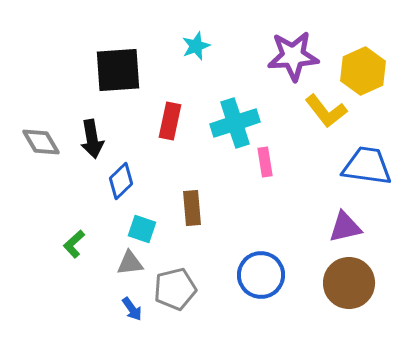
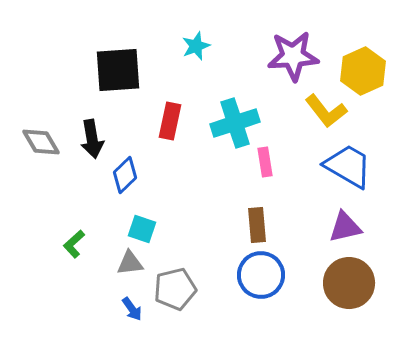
blue trapezoid: moved 19 px left; rotated 22 degrees clockwise
blue diamond: moved 4 px right, 6 px up
brown rectangle: moved 65 px right, 17 px down
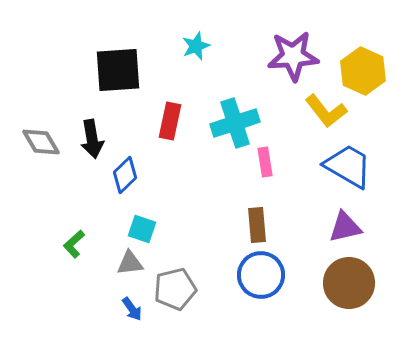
yellow hexagon: rotated 12 degrees counterclockwise
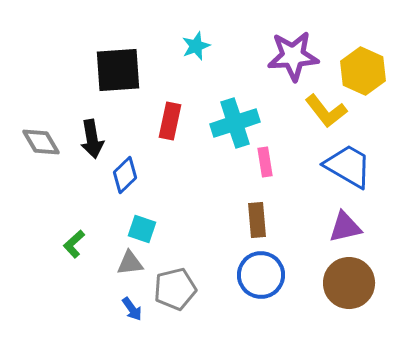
brown rectangle: moved 5 px up
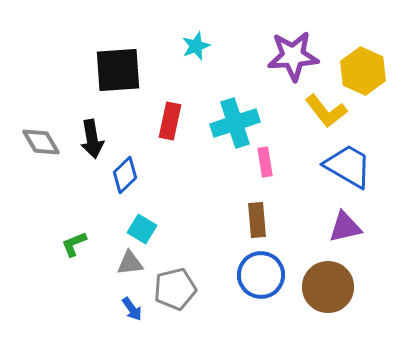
cyan square: rotated 12 degrees clockwise
green L-shape: rotated 20 degrees clockwise
brown circle: moved 21 px left, 4 px down
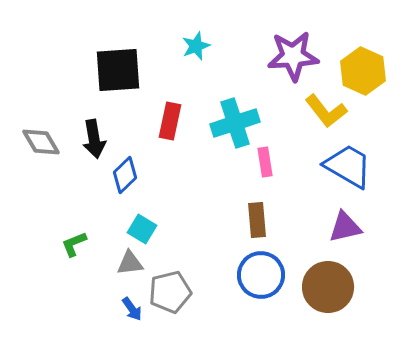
black arrow: moved 2 px right
gray pentagon: moved 5 px left, 3 px down
